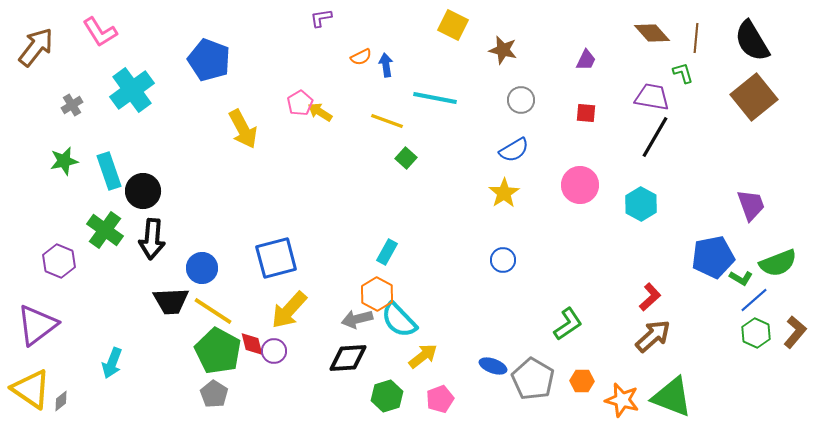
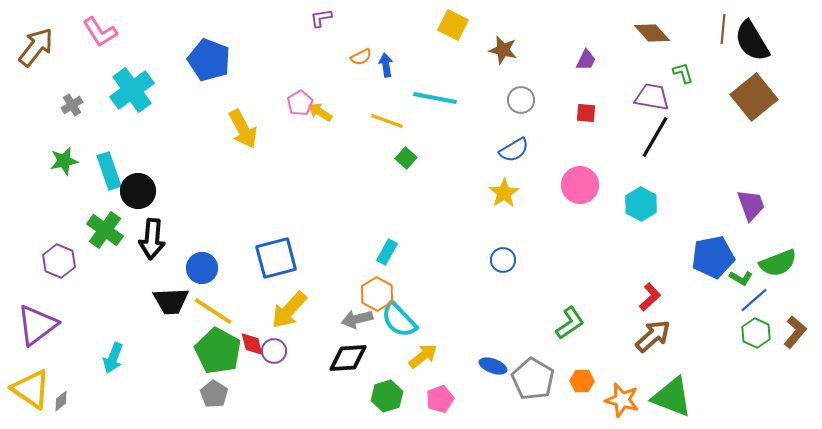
brown line at (696, 38): moved 27 px right, 9 px up
black circle at (143, 191): moved 5 px left
green L-shape at (568, 324): moved 2 px right, 1 px up
cyan arrow at (112, 363): moved 1 px right, 5 px up
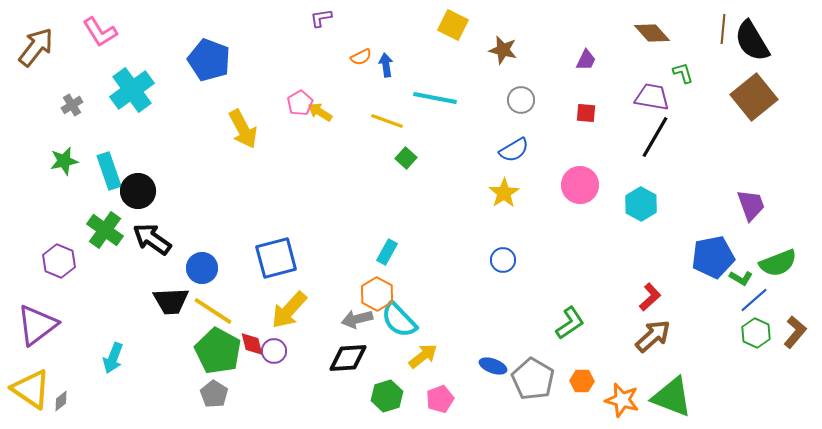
black arrow at (152, 239): rotated 120 degrees clockwise
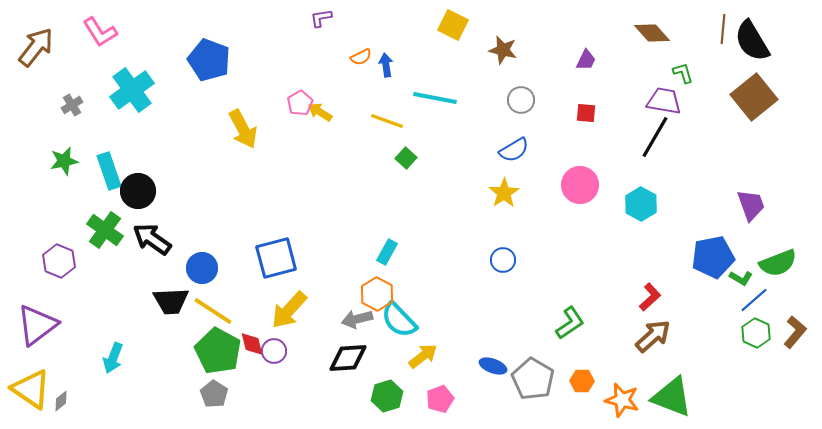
purple trapezoid at (652, 97): moved 12 px right, 4 px down
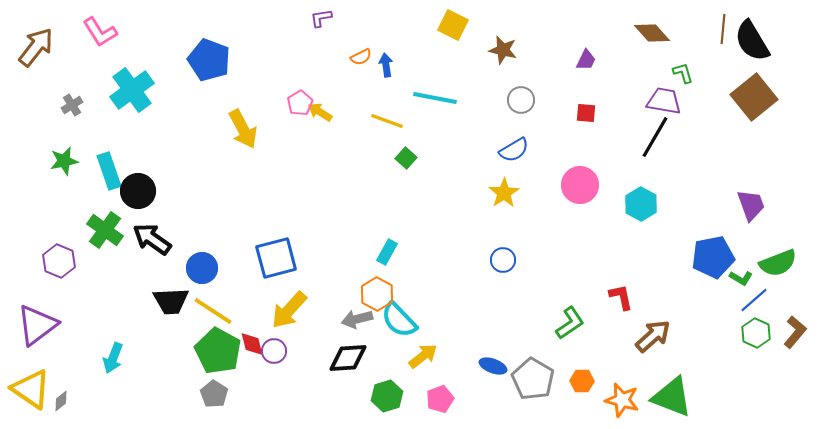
red L-shape at (650, 297): moved 29 px left; rotated 60 degrees counterclockwise
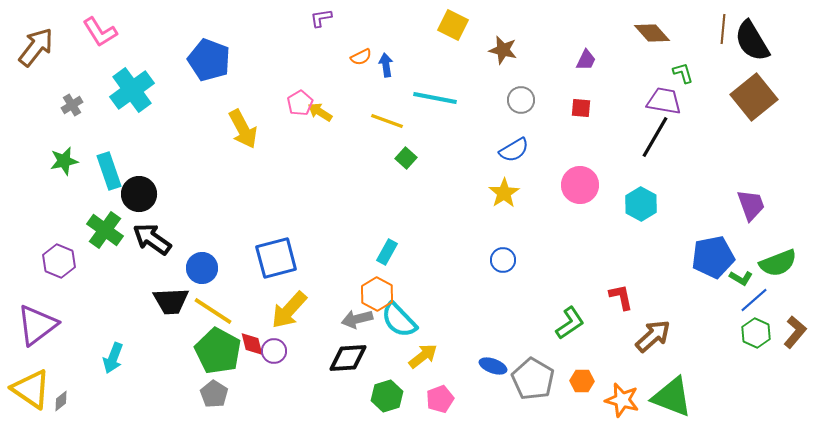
red square at (586, 113): moved 5 px left, 5 px up
black circle at (138, 191): moved 1 px right, 3 px down
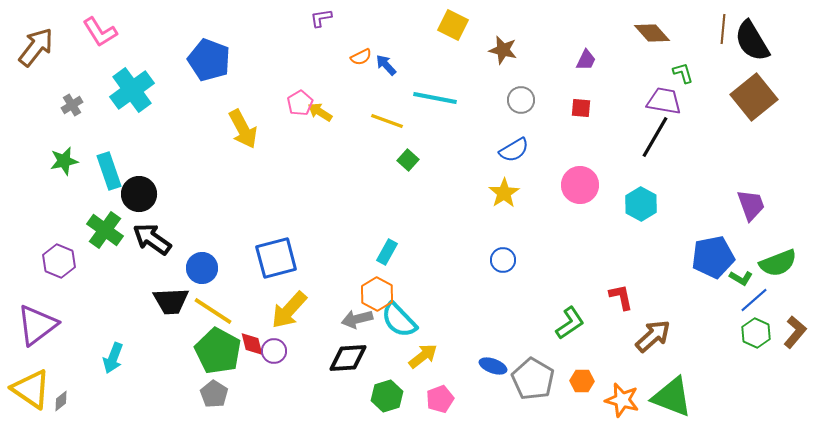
blue arrow at (386, 65): rotated 35 degrees counterclockwise
green square at (406, 158): moved 2 px right, 2 px down
